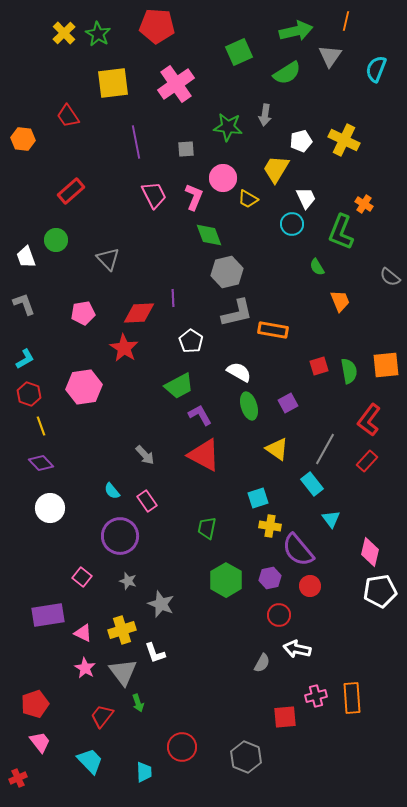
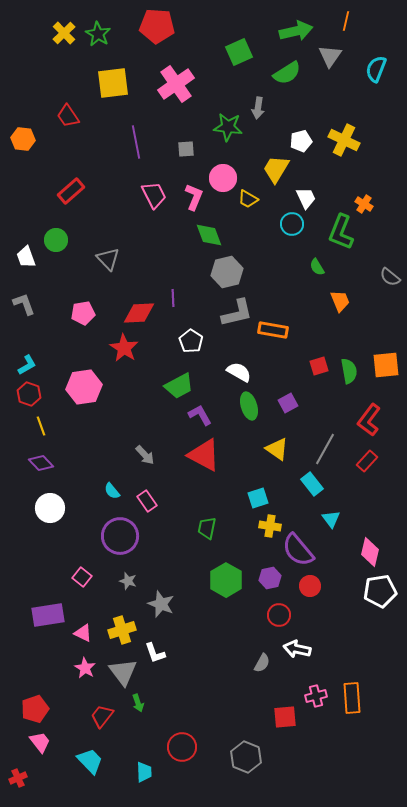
gray arrow at (265, 115): moved 7 px left, 7 px up
cyan L-shape at (25, 359): moved 2 px right, 6 px down
red pentagon at (35, 704): moved 5 px down
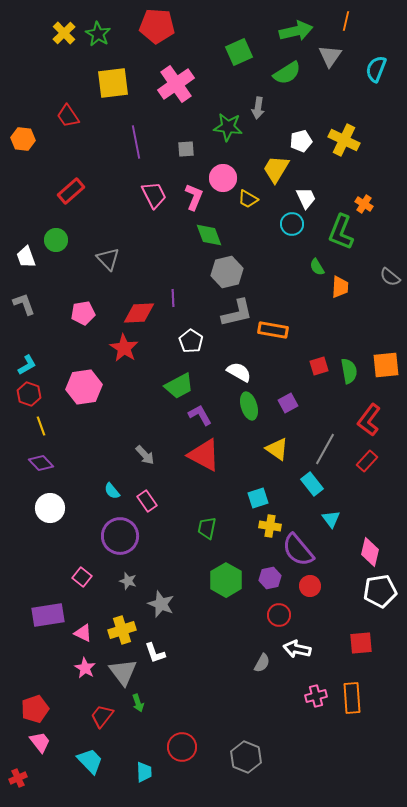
orange trapezoid at (340, 301): moved 14 px up; rotated 25 degrees clockwise
red square at (285, 717): moved 76 px right, 74 px up
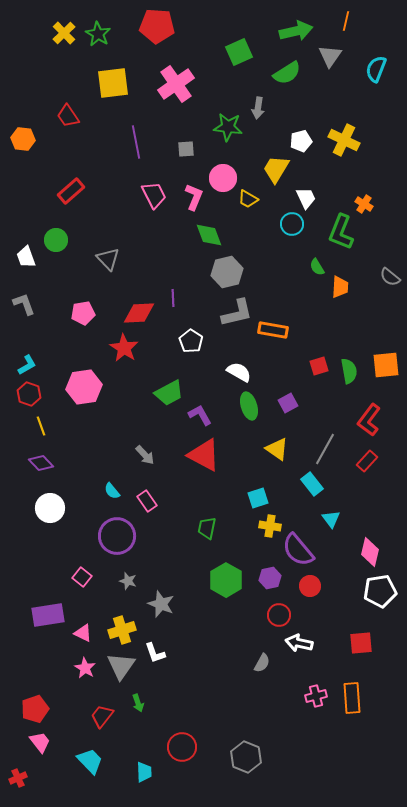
green trapezoid at (179, 386): moved 10 px left, 7 px down
purple circle at (120, 536): moved 3 px left
white arrow at (297, 649): moved 2 px right, 6 px up
gray triangle at (123, 672): moved 2 px left, 6 px up; rotated 12 degrees clockwise
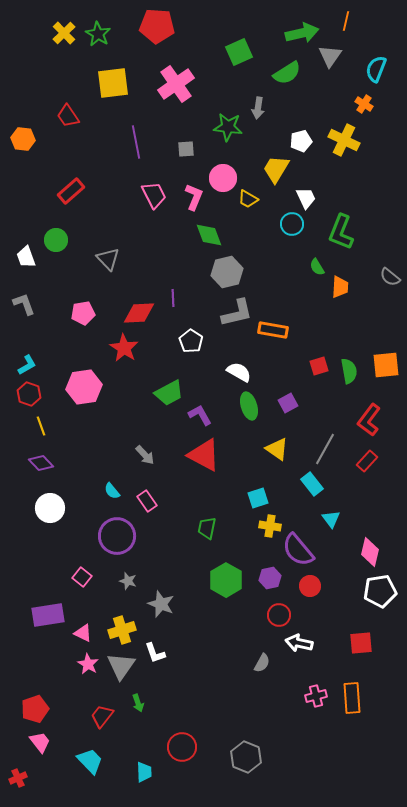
green arrow at (296, 31): moved 6 px right, 2 px down
orange cross at (364, 204): moved 100 px up
pink star at (85, 668): moved 3 px right, 4 px up
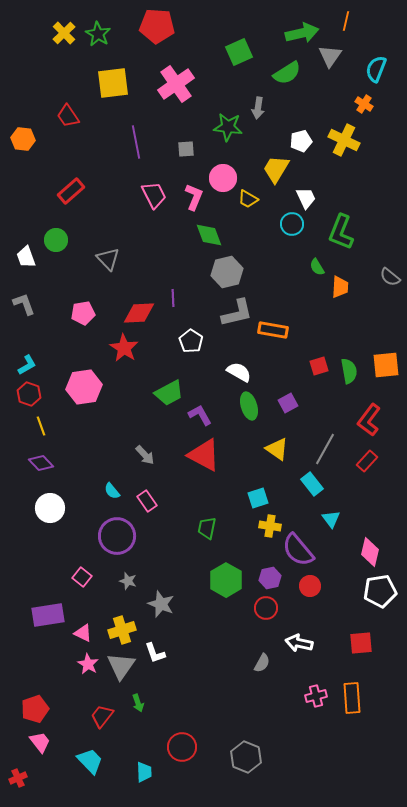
red circle at (279, 615): moved 13 px left, 7 px up
